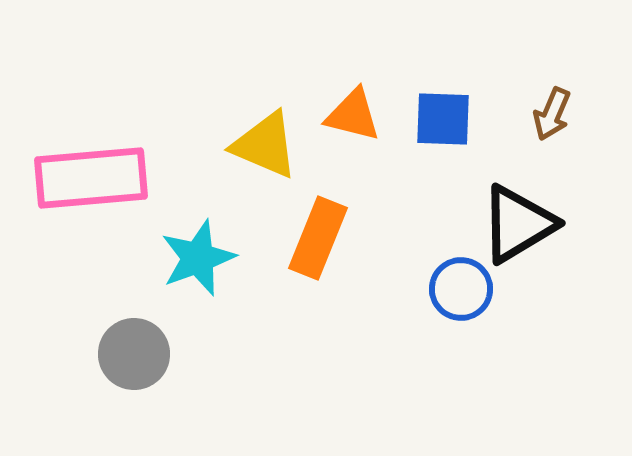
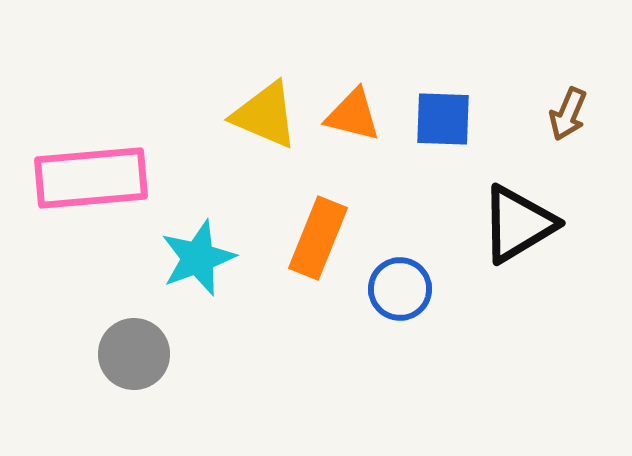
brown arrow: moved 16 px right
yellow triangle: moved 30 px up
blue circle: moved 61 px left
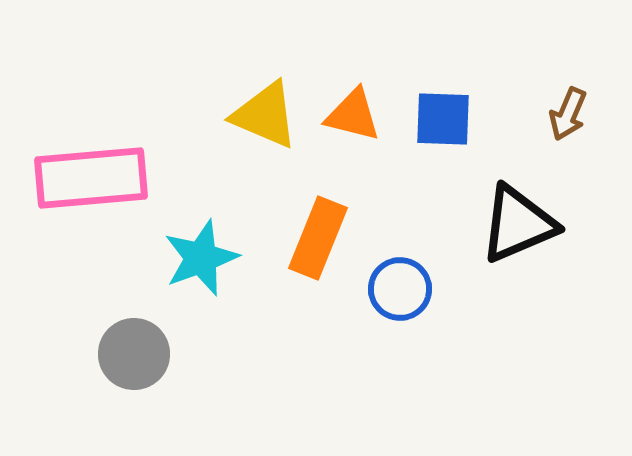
black triangle: rotated 8 degrees clockwise
cyan star: moved 3 px right
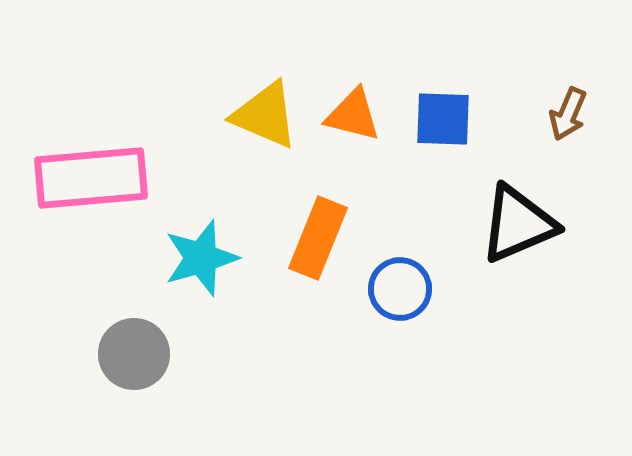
cyan star: rotated 4 degrees clockwise
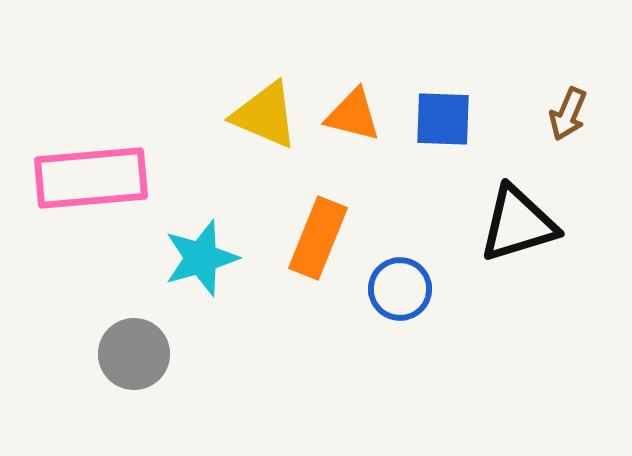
black triangle: rotated 6 degrees clockwise
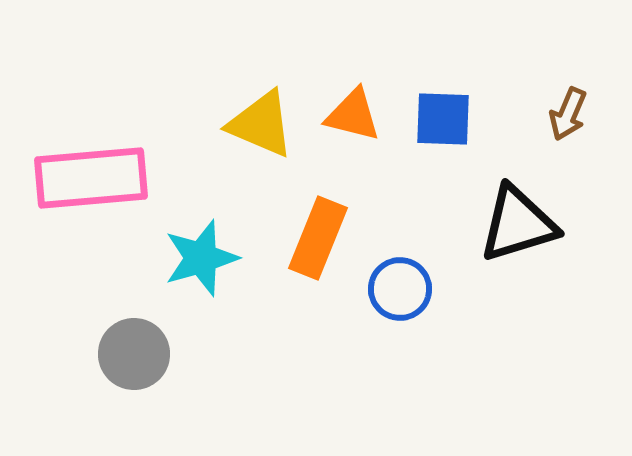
yellow triangle: moved 4 px left, 9 px down
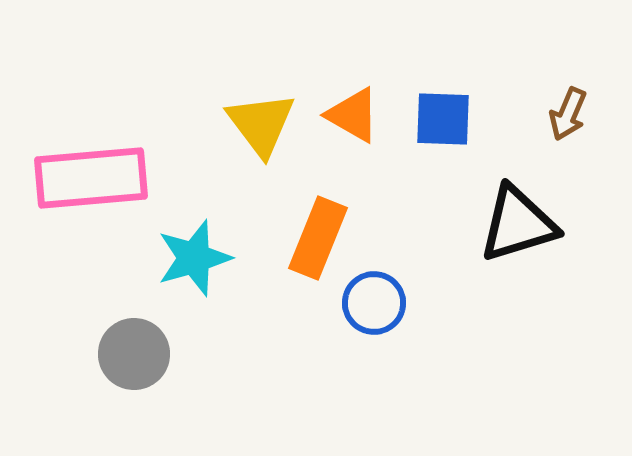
orange triangle: rotated 16 degrees clockwise
yellow triangle: rotated 30 degrees clockwise
cyan star: moved 7 px left
blue circle: moved 26 px left, 14 px down
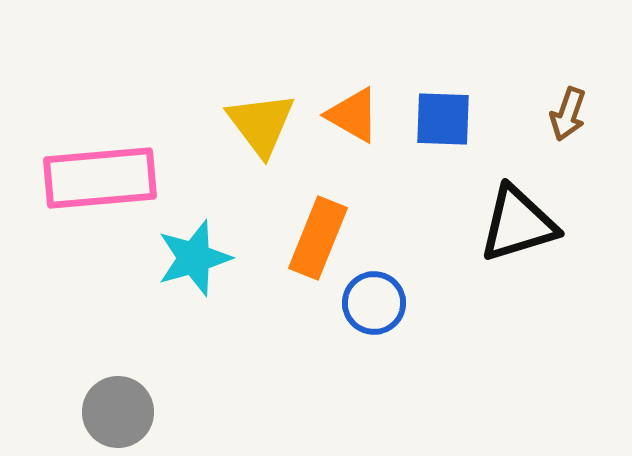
brown arrow: rotated 4 degrees counterclockwise
pink rectangle: moved 9 px right
gray circle: moved 16 px left, 58 px down
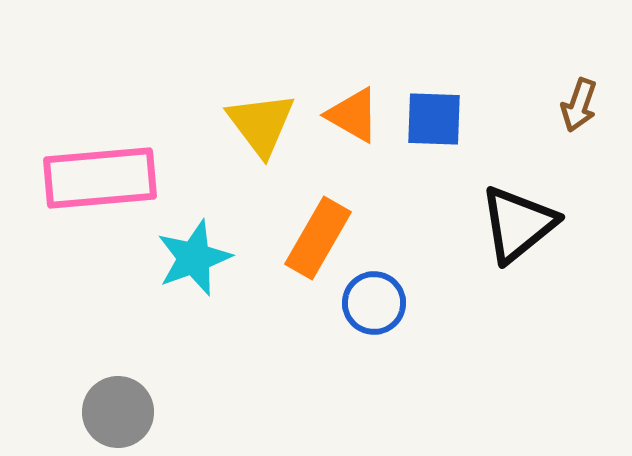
brown arrow: moved 11 px right, 9 px up
blue square: moved 9 px left
black triangle: rotated 22 degrees counterclockwise
orange rectangle: rotated 8 degrees clockwise
cyan star: rotated 4 degrees counterclockwise
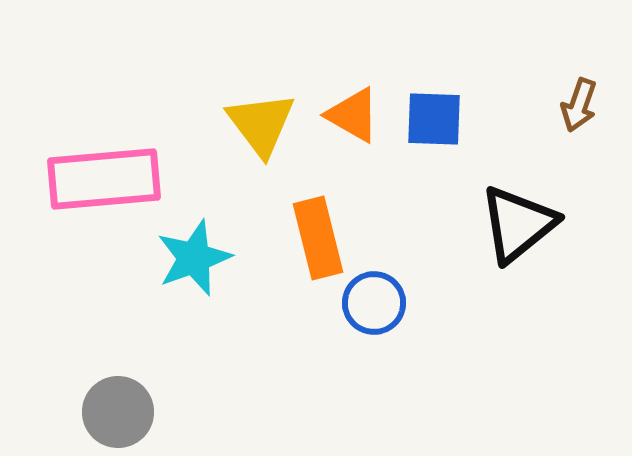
pink rectangle: moved 4 px right, 1 px down
orange rectangle: rotated 44 degrees counterclockwise
